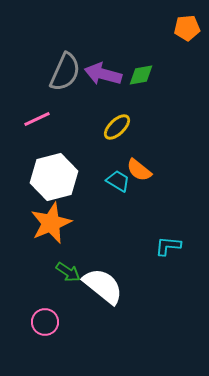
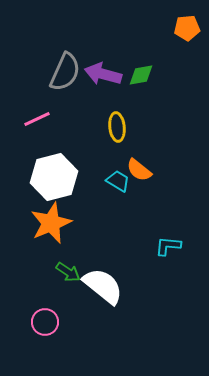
yellow ellipse: rotated 52 degrees counterclockwise
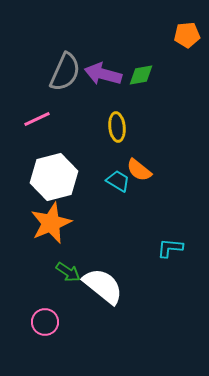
orange pentagon: moved 7 px down
cyan L-shape: moved 2 px right, 2 px down
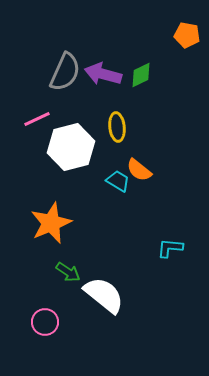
orange pentagon: rotated 15 degrees clockwise
green diamond: rotated 16 degrees counterclockwise
white hexagon: moved 17 px right, 30 px up
white semicircle: moved 1 px right, 9 px down
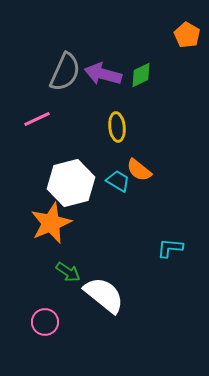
orange pentagon: rotated 20 degrees clockwise
white hexagon: moved 36 px down
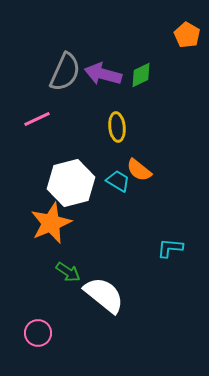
pink circle: moved 7 px left, 11 px down
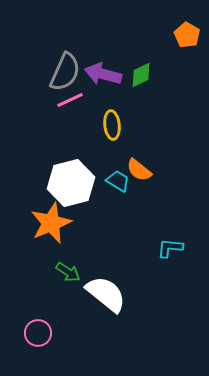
pink line: moved 33 px right, 19 px up
yellow ellipse: moved 5 px left, 2 px up
white semicircle: moved 2 px right, 1 px up
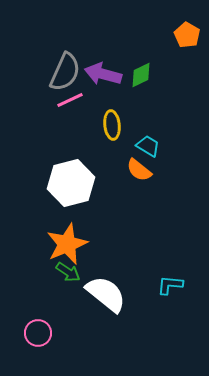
cyan trapezoid: moved 30 px right, 35 px up
orange star: moved 16 px right, 21 px down
cyan L-shape: moved 37 px down
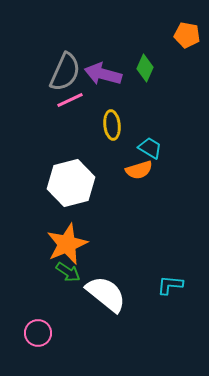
orange pentagon: rotated 20 degrees counterclockwise
green diamond: moved 4 px right, 7 px up; rotated 40 degrees counterclockwise
cyan trapezoid: moved 2 px right, 2 px down
orange semicircle: rotated 56 degrees counterclockwise
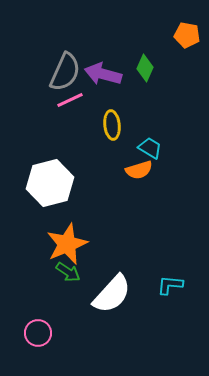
white hexagon: moved 21 px left
white semicircle: moved 6 px right; rotated 93 degrees clockwise
